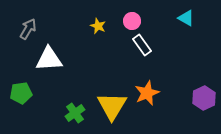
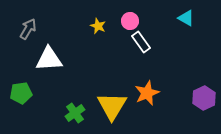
pink circle: moved 2 px left
white rectangle: moved 1 px left, 3 px up
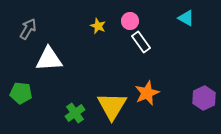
green pentagon: rotated 15 degrees clockwise
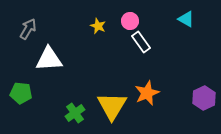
cyan triangle: moved 1 px down
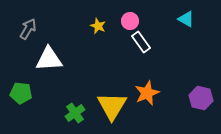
purple hexagon: moved 3 px left; rotated 20 degrees counterclockwise
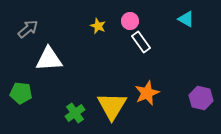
gray arrow: rotated 20 degrees clockwise
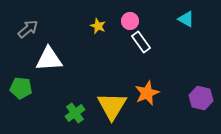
green pentagon: moved 5 px up
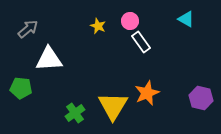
yellow triangle: moved 1 px right
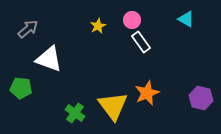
pink circle: moved 2 px right, 1 px up
yellow star: rotated 21 degrees clockwise
white triangle: rotated 24 degrees clockwise
yellow triangle: rotated 8 degrees counterclockwise
green cross: rotated 18 degrees counterclockwise
